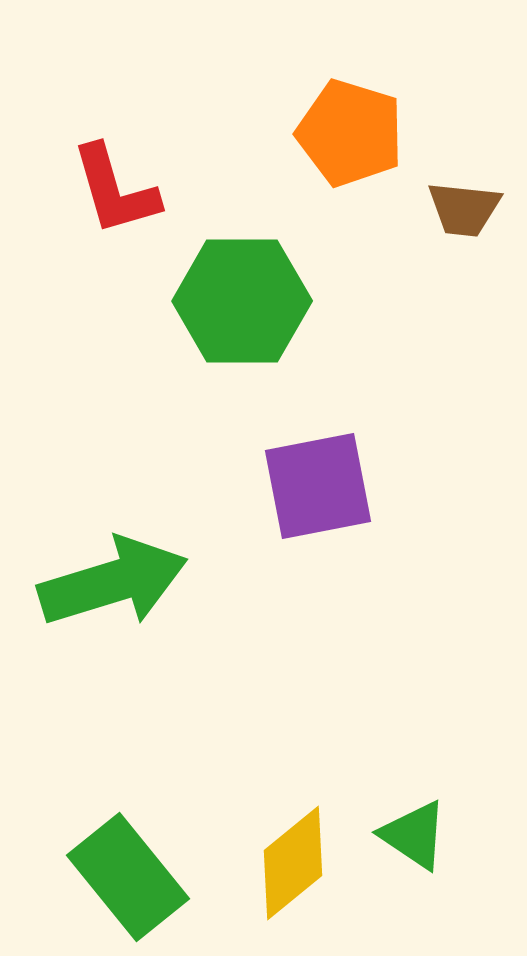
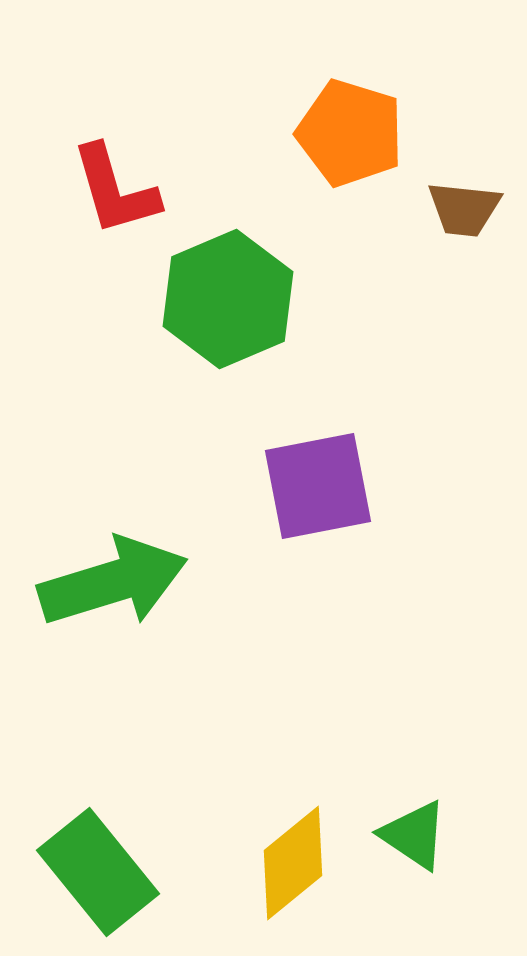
green hexagon: moved 14 px left, 2 px up; rotated 23 degrees counterclockwise
green rectangle: moved 30 px left, 5 px up
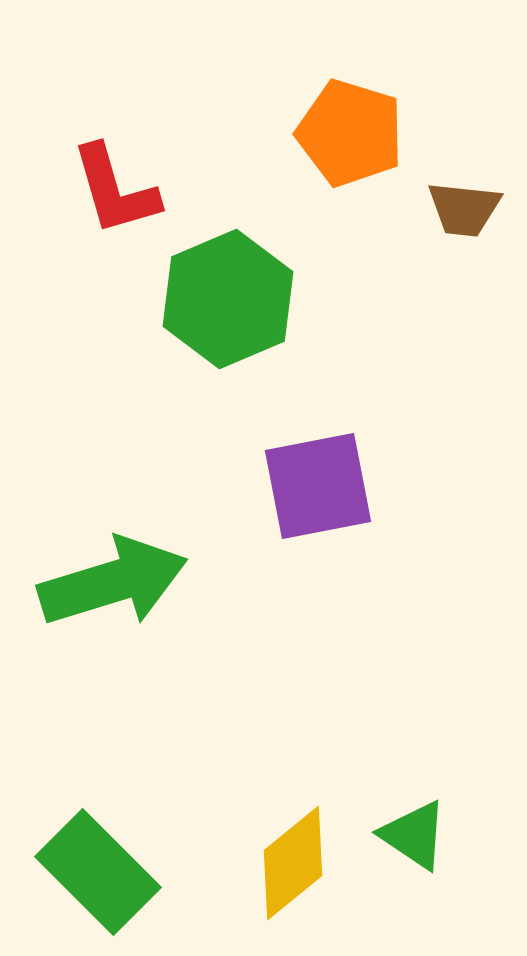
green rectangle: rotated 6 degrees counterclockwise
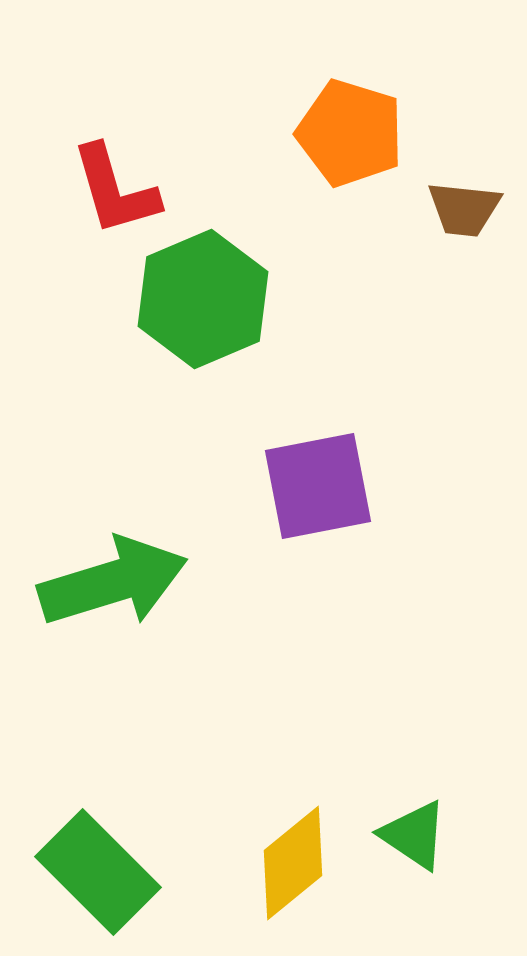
green hexagon: moved 25 px left
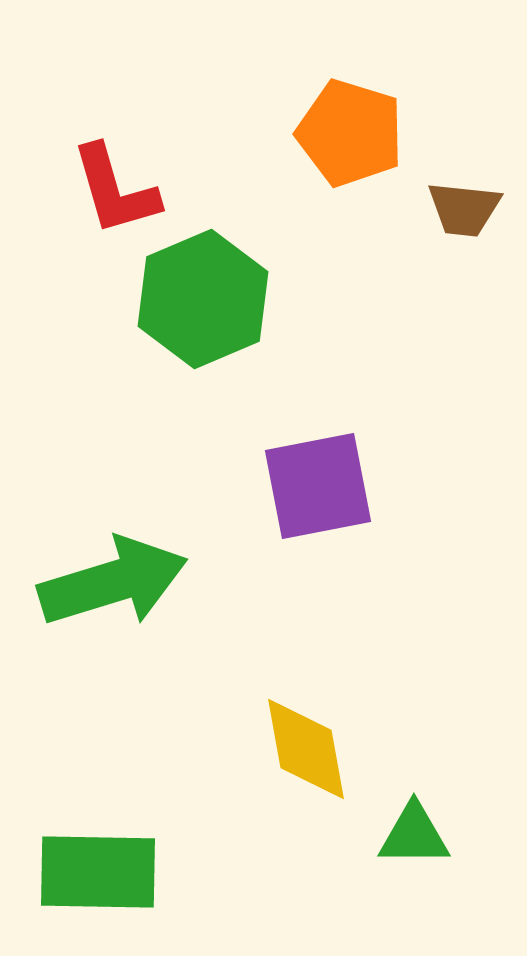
green triangle: rotated 34 degrees counterclockwise
yellow diamond: moved 13 px right, 114 px up; rotated 61 degrees counterclockwise
green rectangle: rotated 44 degrees counterclockwise
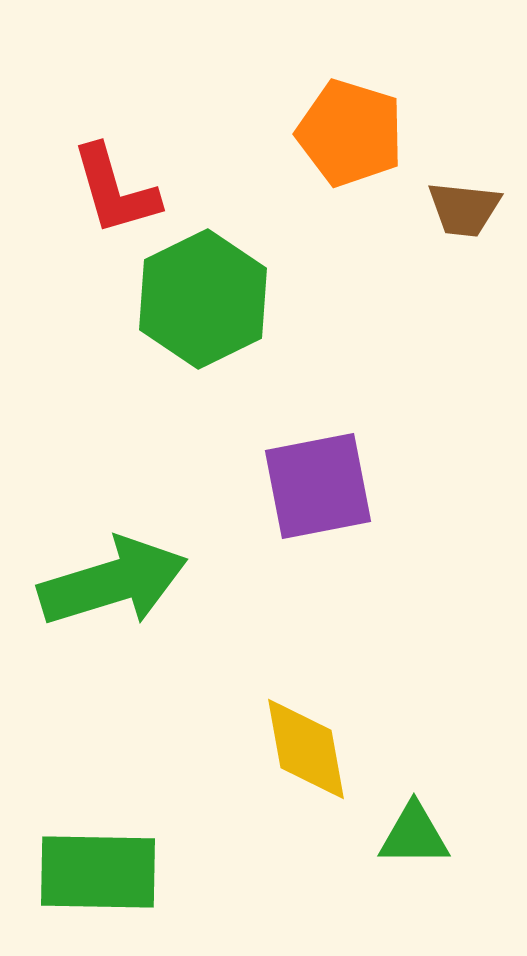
green hexagon: rotated 3 degrees counterclockwise
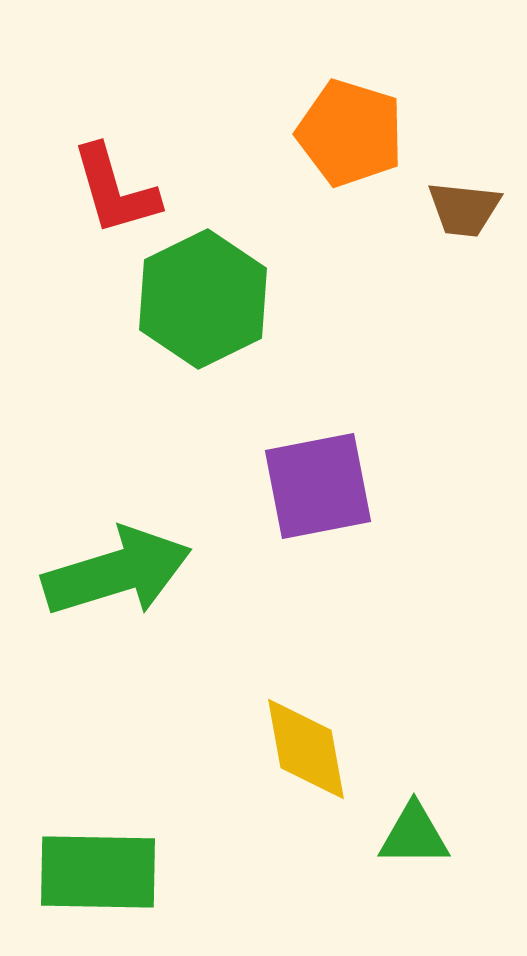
green arrow: moved 4 px right, 10 px up
